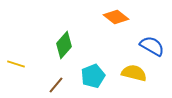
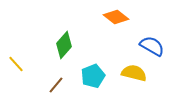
yellow line: rotated 30 degrees clockwise
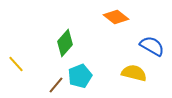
green diamond: moved 1 px right, 2 px up
cyan pentagon: moved 13 px left
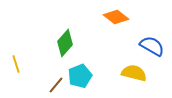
yellow line: rotated 24 degrees clockwise
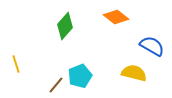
green diamond: moved 17 px up
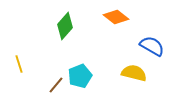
yellow line: moved 3 px right
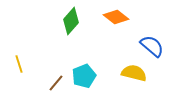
green diamond: moved 6 px right, 5 px up
blue semicircle: rotated 10 degrees clockwise
cyan pentagon: moved 4 px right
brown line: moved 2 px up
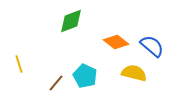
orange diamond: moved 25 px down
green diamond: rotated 28 degrees clockwise
cyan pentagon: moved 1 px right; rotated 25 degrees counterclockwise
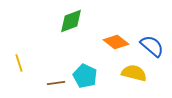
yellow line: moved 1 px up
brown line: rotated 42 degrees clockwise
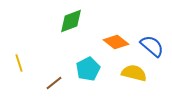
cyan pentagon: moved 3 px right, 7 px up; rotated 20 degrees clockwise
brown line: moved 2 px left; rotated 30 degrees counterclockwise
